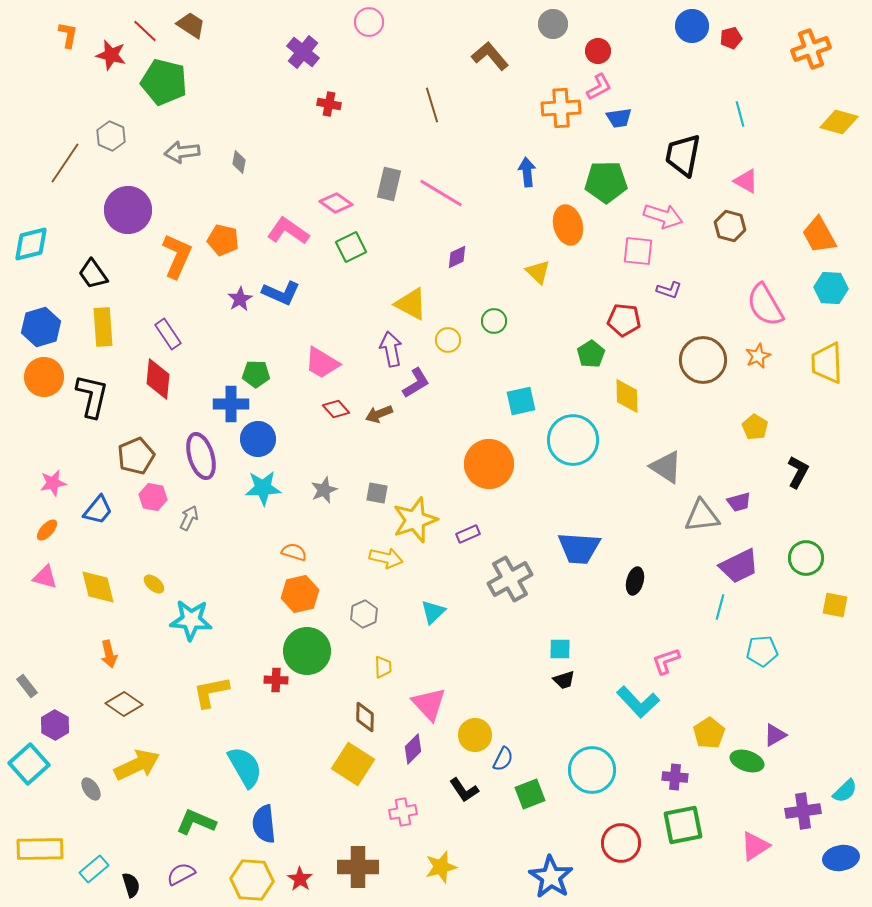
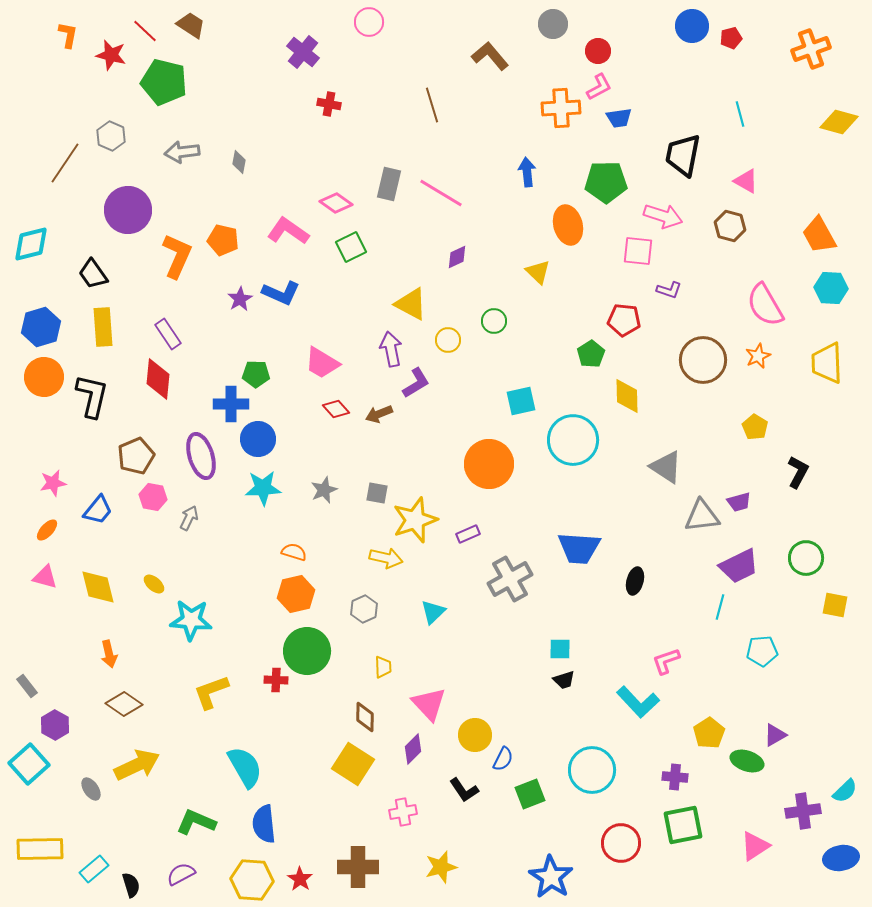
orange hexagon at (300, 594): moved 4 px left
gray hexagon at (364, 614): moved 5 px up
yellow L-shape at (211, 692): rotated 9 degrees counterclockwise
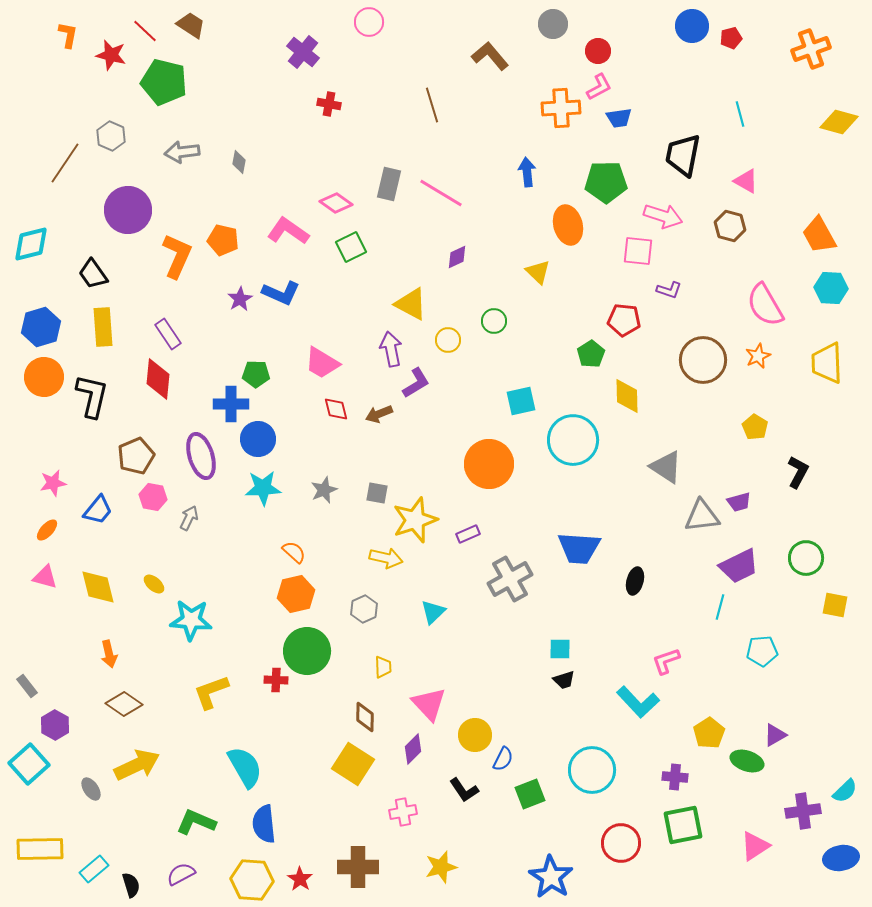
red diamond at (336, 409): rotated 28 degrees clockwise
orange semicircle at (294, 552): rotated 25 degrees clockwise
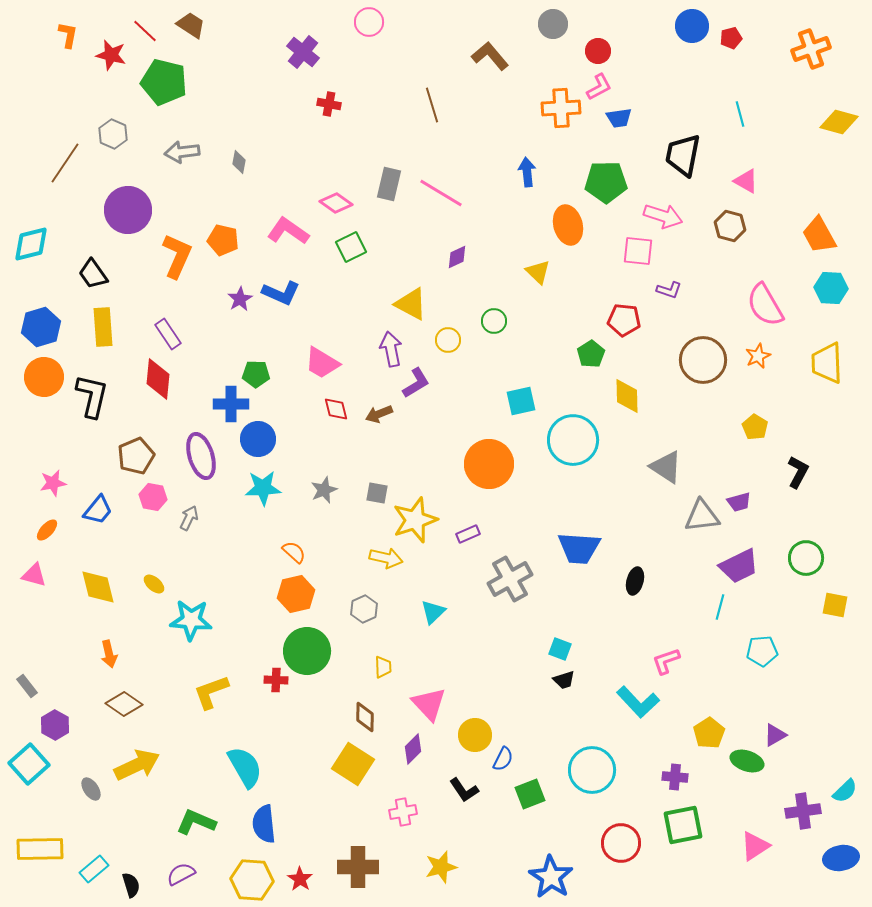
gray hexagon at (111, 136): moved 2 px right, 2 px up
pink triangle at (45, 577): moved 11 px left, 2 px up
cyan square at (560, 649): rotated 20 degrees clockwise
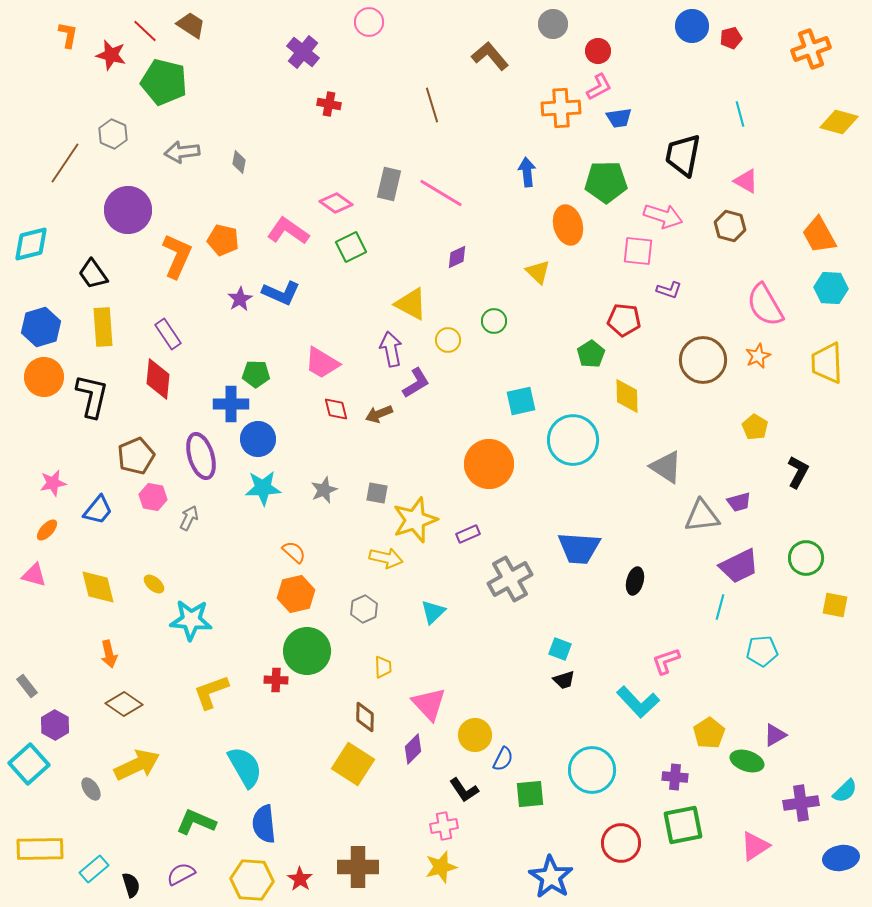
green square at (530, 794): rotated 16 degrees clockwise
purple cross at (803, 811): moved 2 px left, 8 px up
pink cross at (403, 812): moved 41 px right, 14 px down
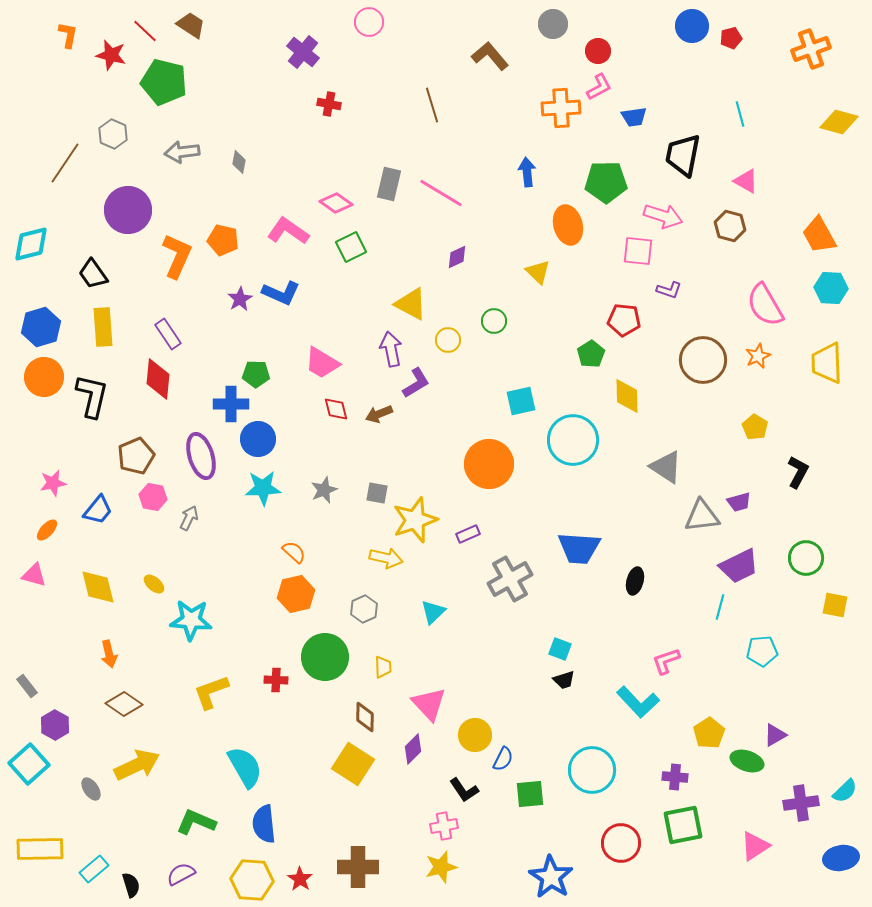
blue trapezoid at (619, 118): moved 15 px right, 1 px up
green circle at (307, 651): moved 18 px right, 6 px down
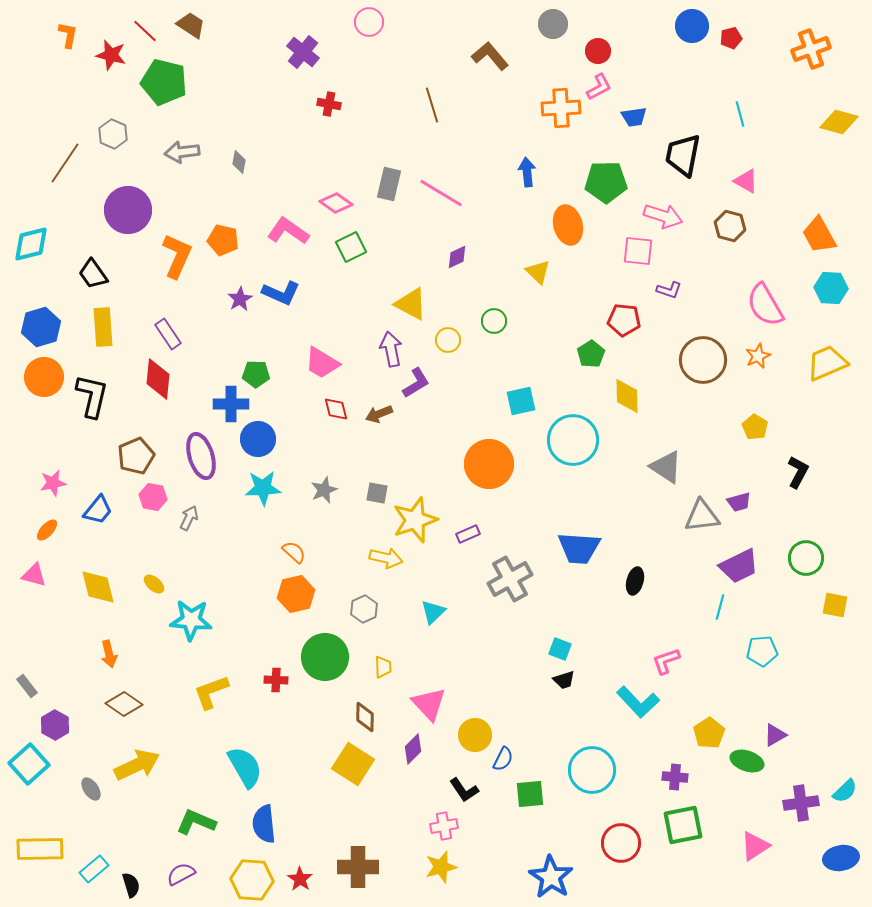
yellow trapezoid at (827, 363): rotated 69 degrees clockwise
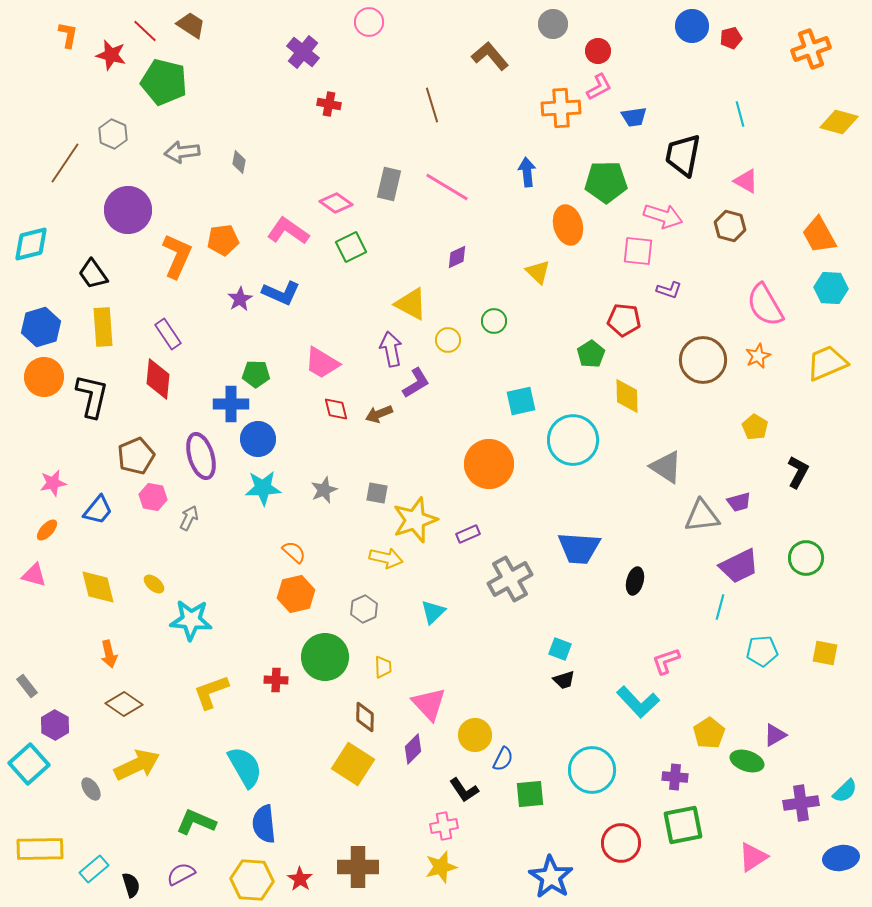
pink line at (441, 193): moved 6 px right, 6 px up
orange pentagon at (223, 240): rotated 20 degrees counterclockwise
yellow square at (835, 605): moved 10 px left, 48 px down
pink triangle at (755, 846): moved 2 px left, 11 px down
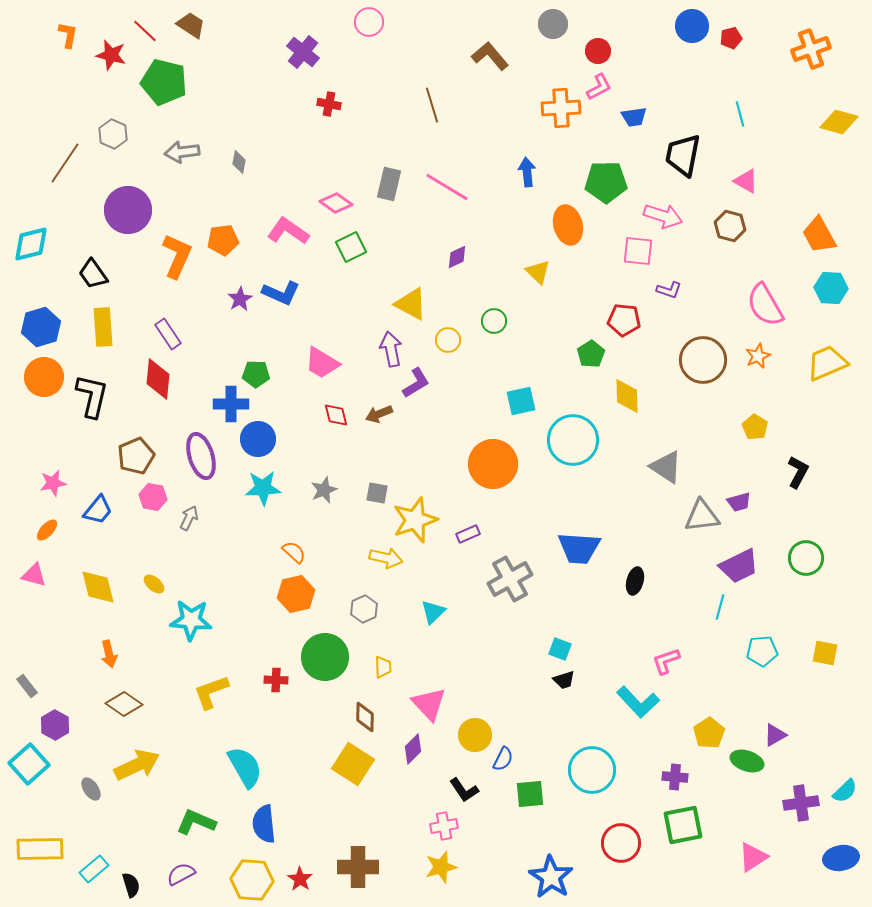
red diamond at (336, 409): moved 6 px down
orange circle at (489, 464): moved 4 px right
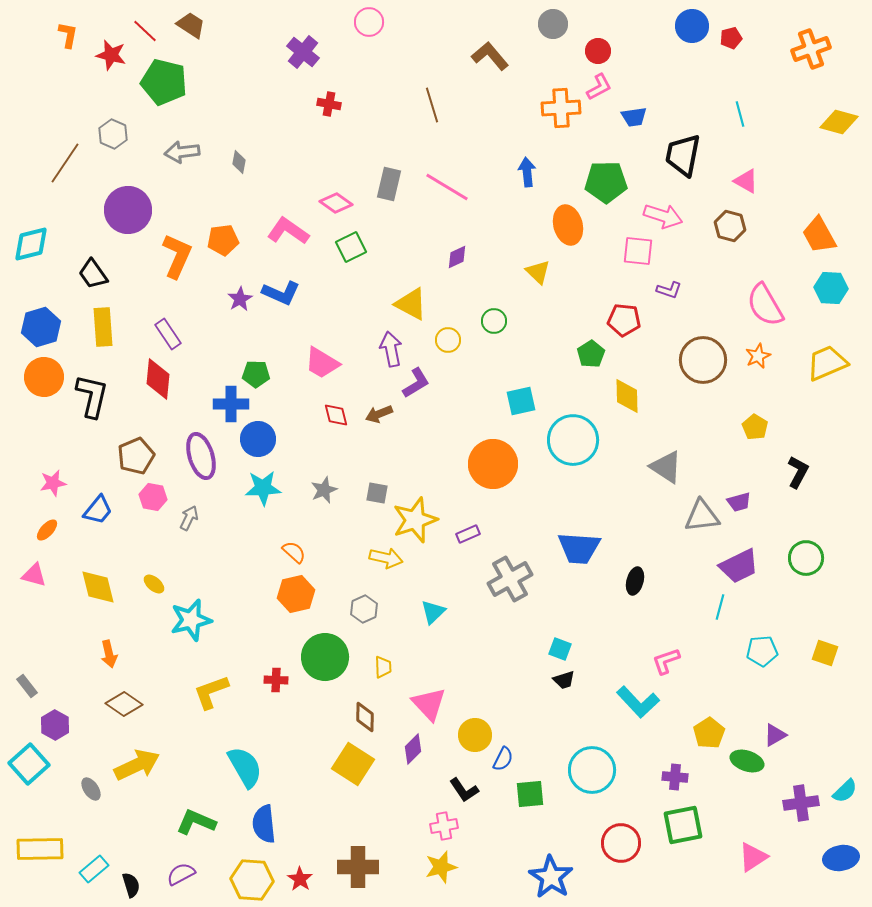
cyan star at (191, 620): rotated 18 degrees counterclockwise
yellow square at (825, 653): rotated 8 degrees clockwise
